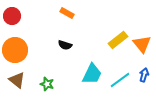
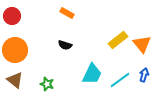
brown triangle: moved 2 px left
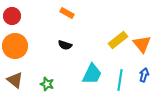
orange circle: moved 4 px up
cyan line: rotated 45 degrees counterclockwise
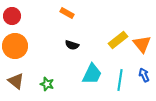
black semicircle: moved 7 px right
blue arrow: rotated 40 degrees counterclockwise
brown triangle: moved 1 px right, 1 px down
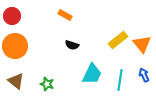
orange rectangle: moved 2 px left, 2 px down
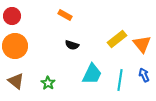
yellow rectangle: moved 1 px left, 1 px up
green star: moved 1 px right, 1 px up; rotated 16 degrees clockwise
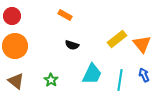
green star: moved 3 px right, 3 px up
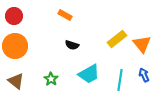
red circle: moved 2 px right
cyan trapezoid: moved 3 px left; rotated 35 degrees clockwise
green star: moved 1 px up
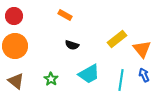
orange triangle: moved 5 px down
cyan line: moved 1 px right
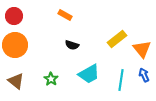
orange circle: moved 1 px up
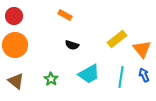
cyan line: moved 3 px up
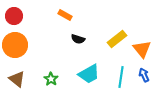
black semicircle: moved 6 px right, 6 px up
brown triangle: moved 1 px right, 2 px up
